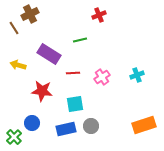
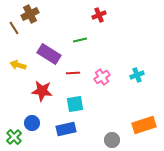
gray circle: moved 21 px right, 14 px down
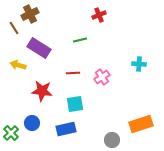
purple rectangle: moved 10 px left, 6 px up
cyan cross: moved 2 px right, 11 px up; rotated 24 degrees clockwise
orange rectangle: moved 3 px left, 1 px up
green cross: moved 3 px left, 4 px up
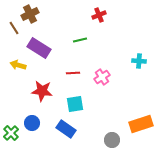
cyan cross: moved 3 px up
blue rectangle: rotated 48 degrees clockwise
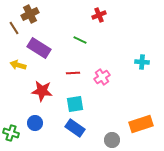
green line: rotated 40 degrees clockwise
cyan cross: moved 3 px right, 1 px down
blue circle: moved 3 px right
blue rectangle: moved 9 px right, 1 px up
green cross: rotated 28 degrees counterclockwise
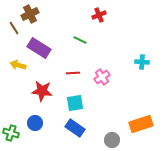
cyan square: moved 1 px up
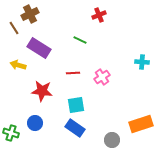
cyan square: moved 1 px right, 2 px down
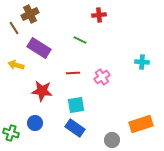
red cross: rotated 16 degrees clockwise
yellow arrow: moved 2 px left
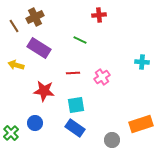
brown cross: moved 5 px right, 3 px down
brown line: moved 2 px up
red star: moved 2 px right
green cross: rotated 28 degrees clockwise
